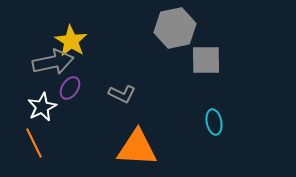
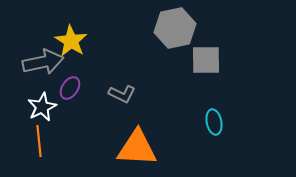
gray arrow: moved 10 px left
orange line: moved 5 px right, 2 px up; rotated 20 degrees clockwise
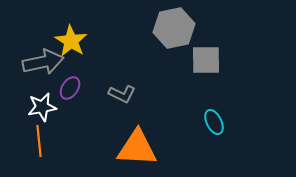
gray hexagon: moved 1 px left
white star: rotated 16 degrees clockwise
cyan ellipse: rotated 15 degrees counterclockwise
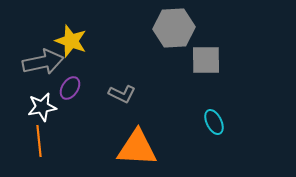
gray hexagon: rotated 9 degrees clockwise
yellow star: rotated 12 degrees counterclockwise
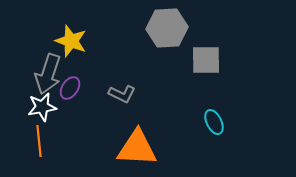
gray hexagon: moved 7 px left
gray arrow: moved 5 px right, 12 px down; rotated 120 degrees clockwise
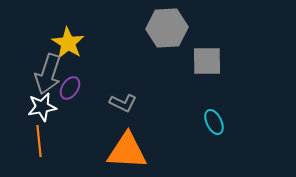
yellow star: moved 3 px left, 2 px down; rotated 12 degrees clockwise
gray square: moved 1 px right, 1 px down
gray L-shape: moved 1 px right, 9 px down
orange triangle: moved 10 px left, 3 px down
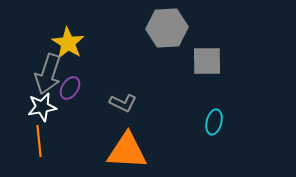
cyan ellipse: rotated 40 degrees clockwise
